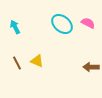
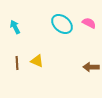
pink semicircle: moved 1 px right
brown line: rotated 24 degrees clockwise
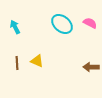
pink semicircle: moved 1 px right
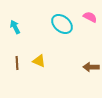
pink semicircle: moved 6 px up
yellow triangle: moved 2 px right
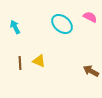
brown line: moved 3 px right
brown arrow: moved 4 px down; rotated 28 degrees clockwise
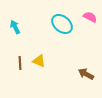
brown arrow: moved 5 px left, 3 px down
